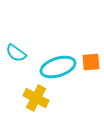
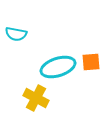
cyan semicircle: moved 19 px up; rotated 25 degrees counterclockwise
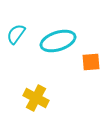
cyan semicircle: rotated 115 degrees clockwise
cyan ellipse: moved 26 px up
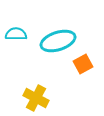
cyan semicircle: rotated 55 degrees clockwise
orange square: moved 8 px left, 2 px down; rotated 24 degrees counterclockwise
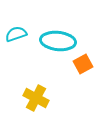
cyan semicircle: rotated 20 degrees counterclockwise
cyan ellipse: rotated 24 degrees clockwise
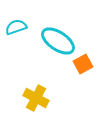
cyan semicircle: moved 7 px up
cyan ellipse: rotated 28 degrees clockwise
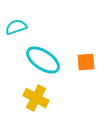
cyan ellipse: moved 15 px left, 19 px down
orange square: moved 3 px right, 2 px up; rotated 24 degrees clockwise
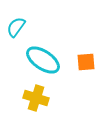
cyan semicircle: rotated 35 degrees counterclockwise
yellow cross: rotated 10 degrees counterclockwise
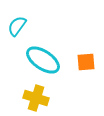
cyan semicircle: moved 1 px right, 1 px up
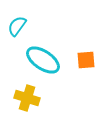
orange square: moved 2 px up
yellow cross: moved 9 px left
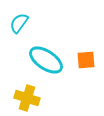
cyan semicircle: moved 2 px right, 3 px up
cyan ellipse: moved 3 px right
